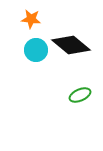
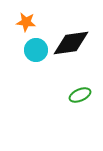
orange star: moved 5 px left, 3 px down
black diamond: moved 2 px up; rotated 48 degrees counterclockwise
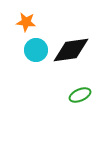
black diamond: moved 7 px down
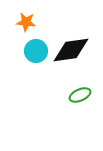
cyan circle: moved 1 px down
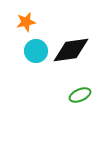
orange star: rotated 18 degrees counterclockwise
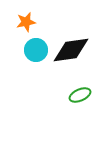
cyan circle: moved 1 px up
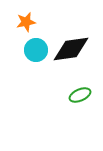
black diamond: moved 1 px up
